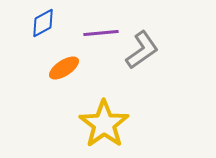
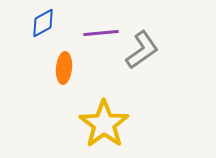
orange ellipse: rotated 52 degrees counterclockwise
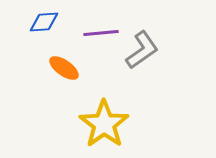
blue diamond: moved 1 px right, 1 px up; rotated 24 degrees clockwise
orange ellipse: rotated 60 degrees counterclockwise
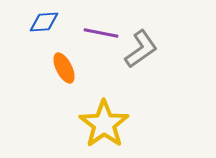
purple line: rotated 16 degrees clockwise
gray L-shape: moved 1 px left, 1 px up
orange ellipse: rotated 28 degrees clockwise
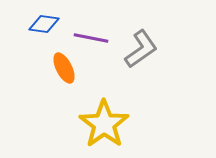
blue diamond: moved 2 px down; rotated 12 degrees clockwise
purple line: moved 10 px left, 5 px down
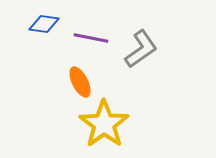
orange ellipse: moved 16 px right, 14 px down
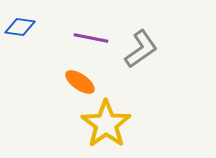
blue diamond: moved 24 px left, 3 px down
orange ellipse: rotated 28 degrees counterclockwise
yellow star: moved 2 px right
